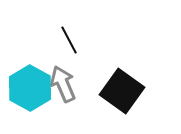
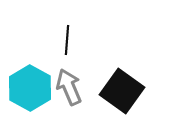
black line: moved 2 px left; rotated 32 degrees clockwise
gray arrow: moved 6 px right, 3 px down
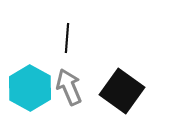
black line: moved 2 px up
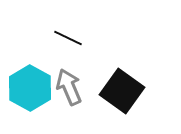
black line: moved 1 px right; rotated 68 degrees counterclockwise
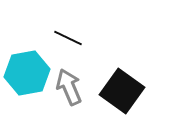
cyan hexagon: moved 3 px left, 15 px up; rotated 21 degrees clockwise
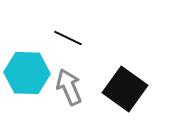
cyan hexagon: rotated 12 degrees clockwise
black square: moved 3 px right, 2 px up
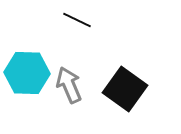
black line: moved 9 px right, 18 px up
gray arrow: moved 2 px up
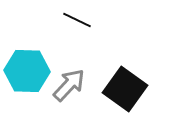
cyan hexagon: moved 2 px up
gray arrow: rotated 66 degrees clockwise
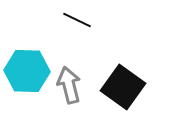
gray arrow: rotated 57 degrees counterclockwise
black square: moved 2 px left, 2 px up
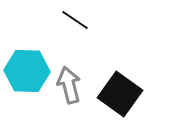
black line: moved 2 px left; rotated 8 degrees clockwise
black square: moved 3 px left, 7 px down
